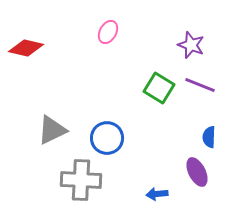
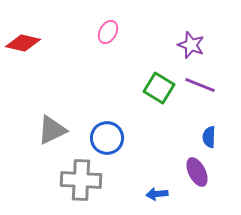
red diamond: moved 3 px left, 5 px up
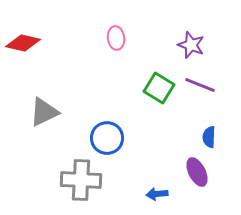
pink ellipse: moved 8 px right, 6 px down; rotated 35 degrees counterclockwise
gray triangle: moved 8 px left, 18 px up
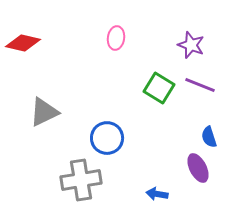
pink ellipse: rotated 15 degrees clockwise
blue semicircle: rotated 20 degrees counterclockwise
purple ellipse: moved 1 px right, 4 px up
gray cross: rotated 12 degrees counterclockwise
blue arrow: rotated 15 degrees clockwise
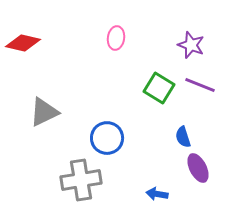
blue semicircle: moved 26 px left
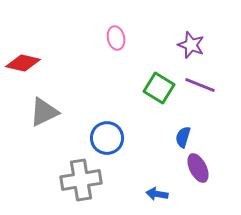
pink ellipse: rotated 20 degrees counterclockwise
red diamond: moved 20 px down
blue semicircle: rotated 35 degrees clockwise
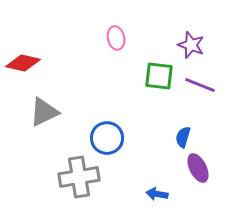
green square: moved 12 px up; rotated 24 degrees counterclockwise
gray cross: moved 2 px left, 3 px up
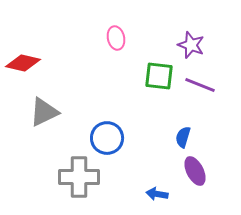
purple ellipse: moved 3 px left, 3 px down
gray cross: rotated 9 degrees clockwise
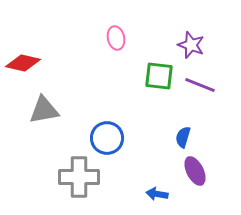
gray triangle: moved 2 px up; rotated 16 degrees clockwise
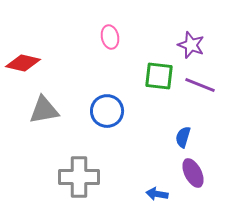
pink ellipse: moved 6 px left, 1 px up
blue circle: moved 27 px up
purple ellipse: moved 2 px left, 2 px down
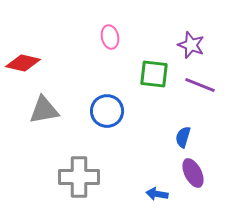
green square: moved 5 px left, 2 px up
